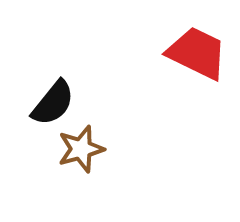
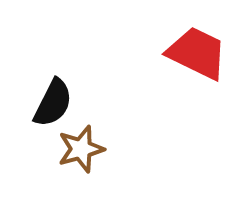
black semicircle: rotated 12 degrees counterclockwise
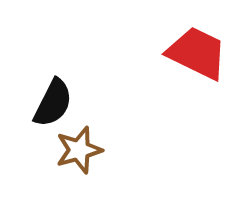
brown star: moved 2 px left, 1 px down
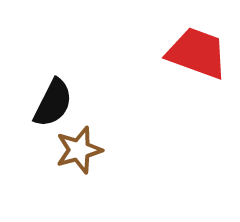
red trapezoid: rotated 6 degrees counterclockwise
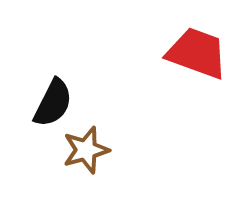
brown star: moved 7 px right
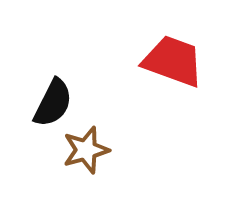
red trapezoid: moved 24 px left, 8 px down
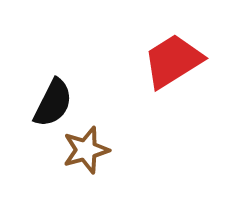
red trapezoid: rotated 52 degrees counterclockwise
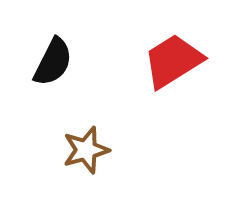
black semicircle: moved 41 px up
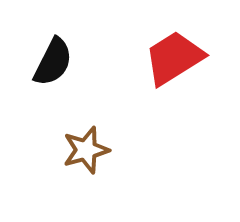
red trapezoid: moved 1 px right, 3 px up
